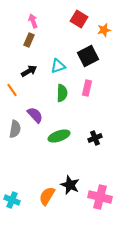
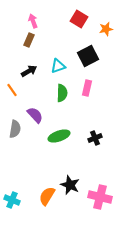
orange star: moved 2 px right, 1 px up
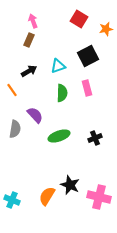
pink rectangle: rotated 28 degrees counterclockwise
pink cross: moved 1 px left
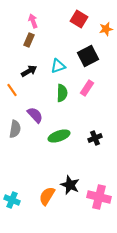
pink rectangle: rotated 49 degrees clockwise
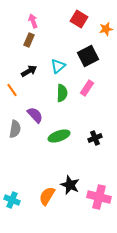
cyan triangle: rotated 21 degrees counterclockwise
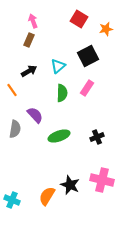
black cross: moved 2 px right, 1 px up
pink cross: moved 3 px right, 17 px up
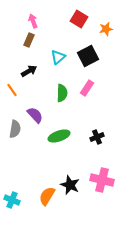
cyan triangle: moved 9 px up
